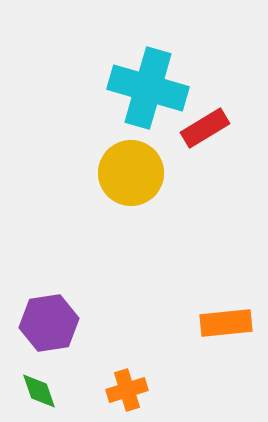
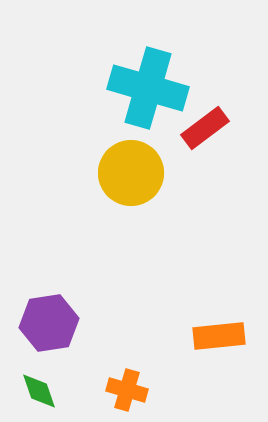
red rectangle: rotated 6 degrees counterclockwise
orange rectangle: moved 7 px left, 13 px down
orange cross: rotated 33 degrees clockwise
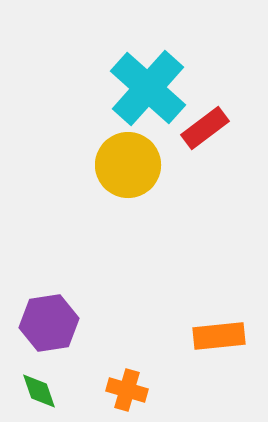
cyan cross: rotated 26 degrees clockwise
yellow circle: moved 3 px left, 8 px up
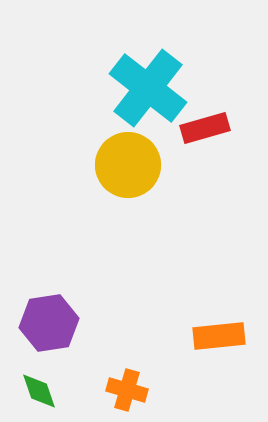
cyan cross: rotated 4 degrees counterclockwise
red rectangle: rotated 21 degrees clockwise
